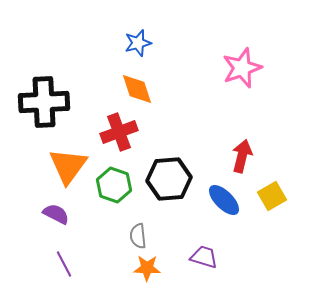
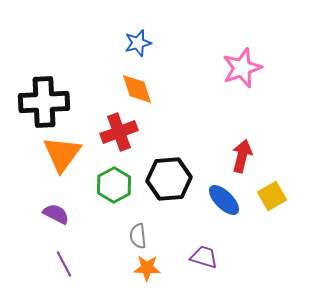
orange triangle: moved 6 px left, 12 px up
green hexagon: rotated 12 degrees clockwise
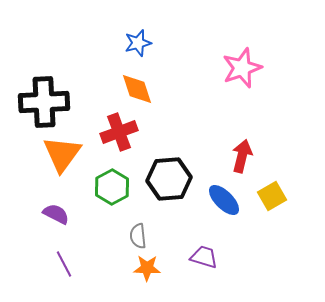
green hexagon: moved 2 px left, 2 px down
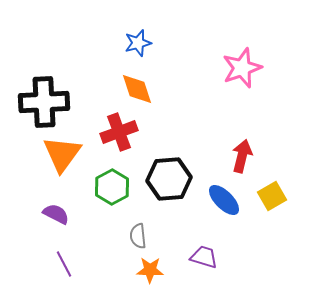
orange star: moved 3 px right, 2 px down
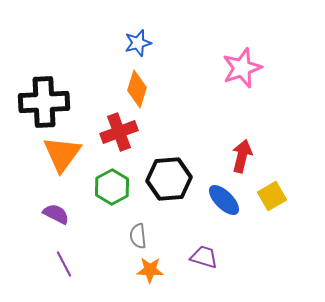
orange diamond: rotated 36 degrees clockwise
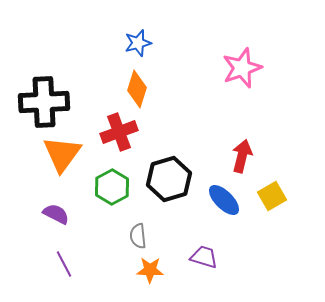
black hexagon: rotated 12 degrees counterclockwise
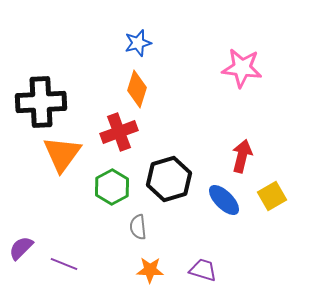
pink star: rotated 27 degrees clockwise
black cross: moved 3 px left
purple semicircle: moved 35 px left, 34 px down; rotated 72 degrees counterclockwise
gray semicircle: moved 9 px up
purple trapezoid: moved 1 px left, 13 px down
purple line: rotated 40 degrees counterclockwise
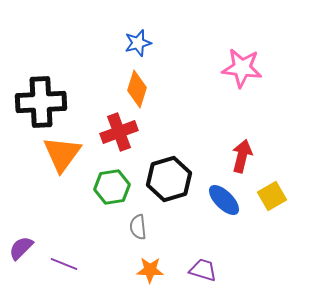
green hexagon: rotated 20 degrees clockwise
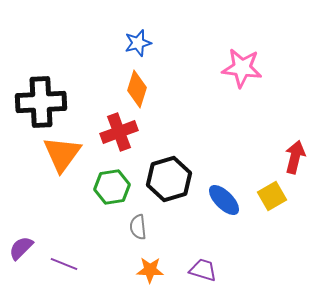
red arrow: moved 53 px right, 1 px down
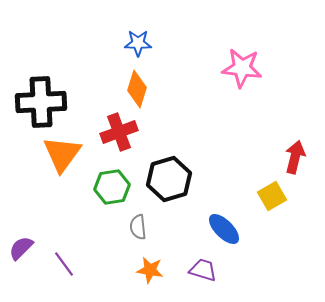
blue star: rotated 16 degrees clockwise
blue ellipse: moved 29 px down
purple line: rotated 32 degrees clockwise
orange star: rotated 8 degrees clockwise
